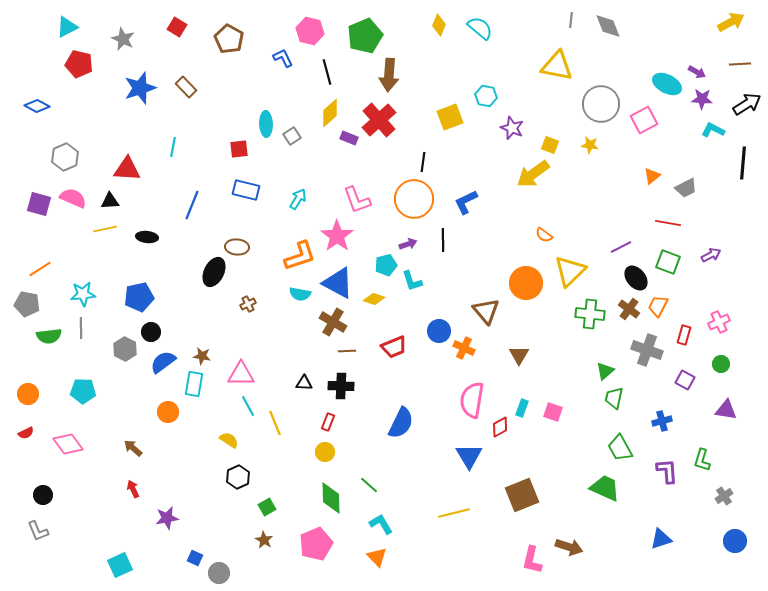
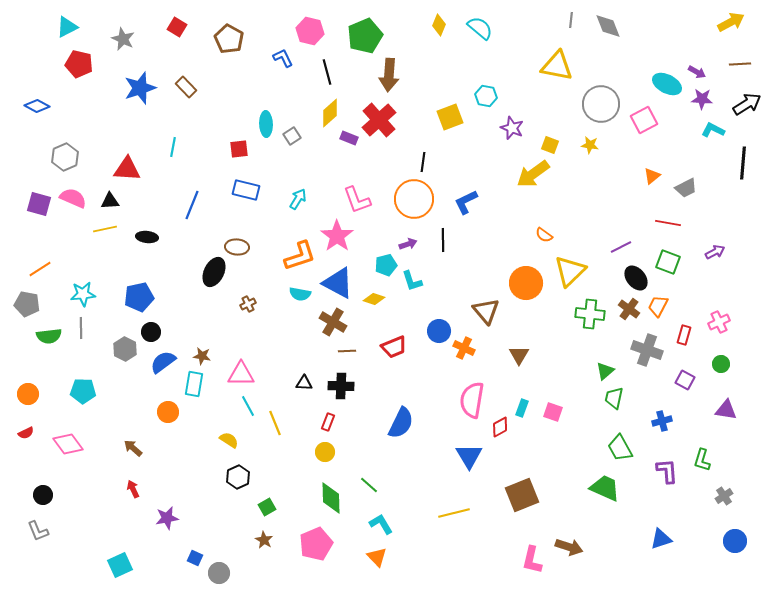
purple arrow at (711, 255): moved 4 px right, 3 px up
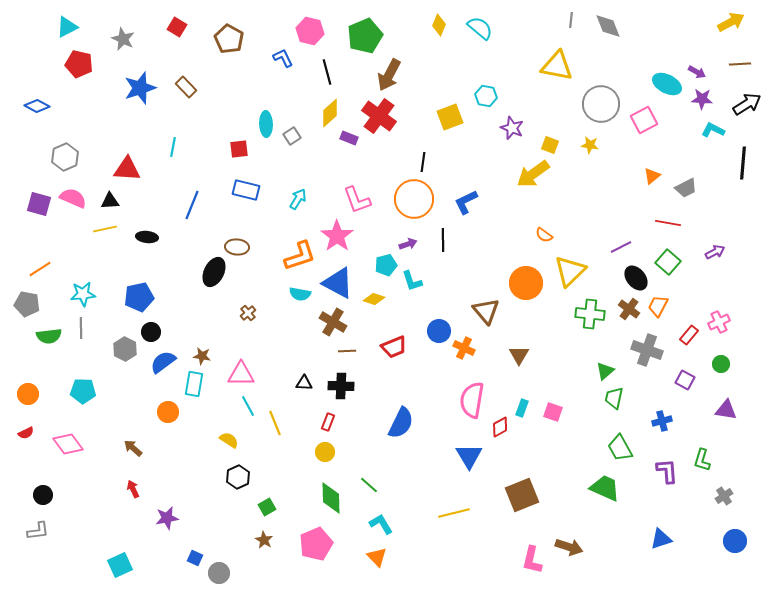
brown arrow at (389, 75): rotated 24 degrees clockwise
red cross at (379, 120): moved 4 px up; rotated 12 degrees counterclockwise
green square at (668, 262): rotated 20 degrees clockwise
brown cross at (248, 304): moved 9 px down; rotated 14 degrees counterclockwise
red rectangle at (684, 335): moved 5 px right; rotated 24 degrees clockwise
gray L-shape at (38, 531): rotated 75 degrees counterclockwise
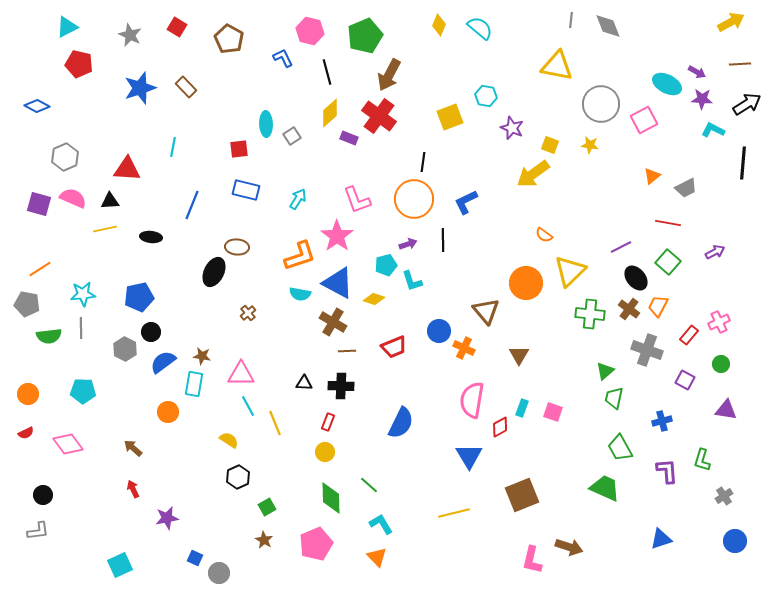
gray star at (123, 39): moved 7 px right, 4 px up
black ellipse at (147, 237): moved 4 px right
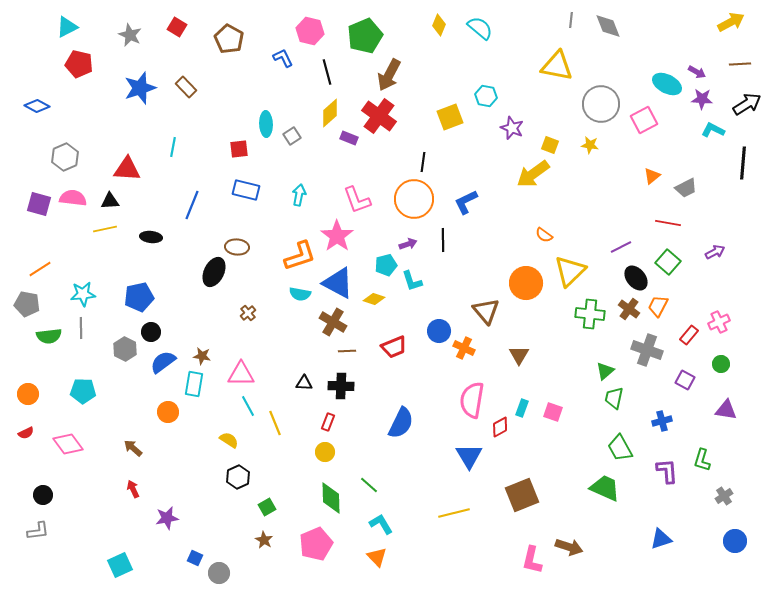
pink semicircle at (73, 198): rotated 16 degrees counterclockwise
cyan arrow at (298, 199): moved 1 px right, 4 px up; rotated 20 degrees counterclockwise
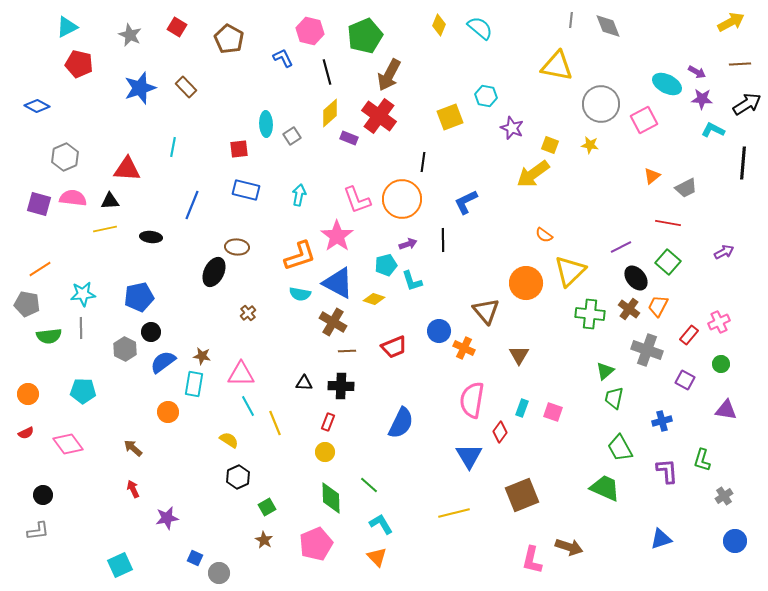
orange circle at (414, 199): moved 12 px left
purple arrow at (715, 252): moved 9 px right
red diamond at (500, 427): moved 5 px down; rotated 25 degrees counterclockwise
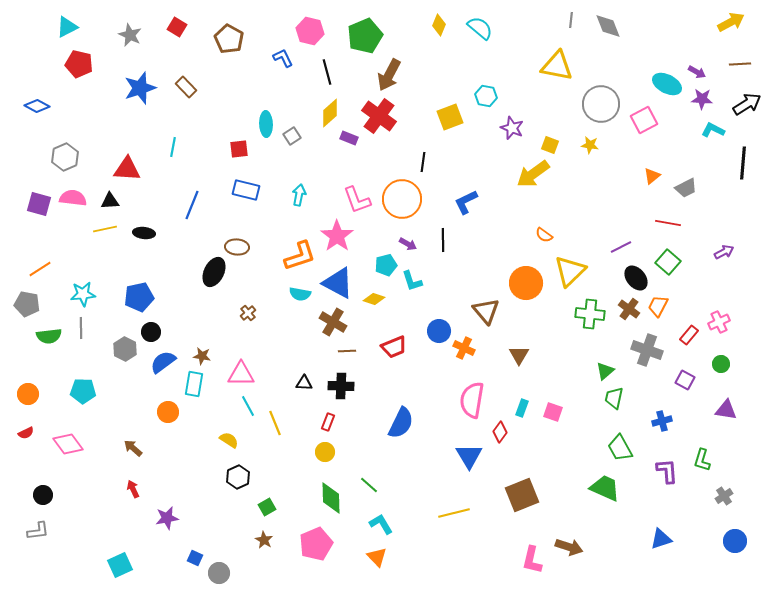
black ellipse at (151, 237): moved 7 px left, 4 px up
purple arrow at (408, 244): rotated 48 degrees clockwise
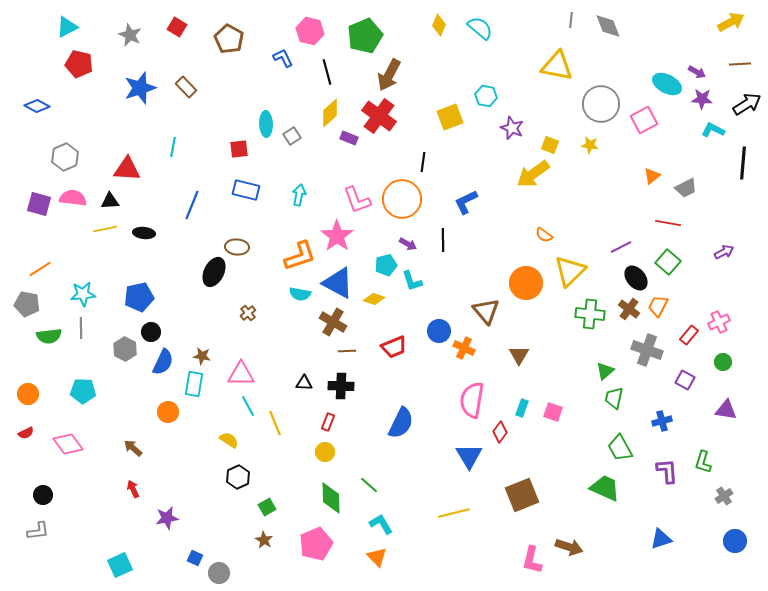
blue semicircle at (163, 362): rotated 152 degrees clockwise
green circle at (721, 364): moved 2 px right, 2 px up
green L-shape at (702, 460): moved 1 px right, 2 px down
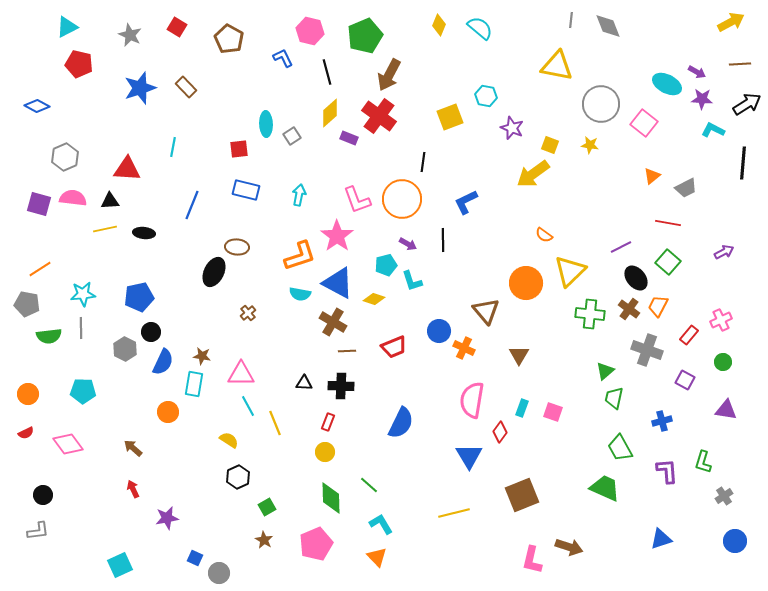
pink square at (644, 120): moved 3 px down; rotated 24 degrees counterclockwise
pink cross at (719, 322): moved 2 px right, 2 px up
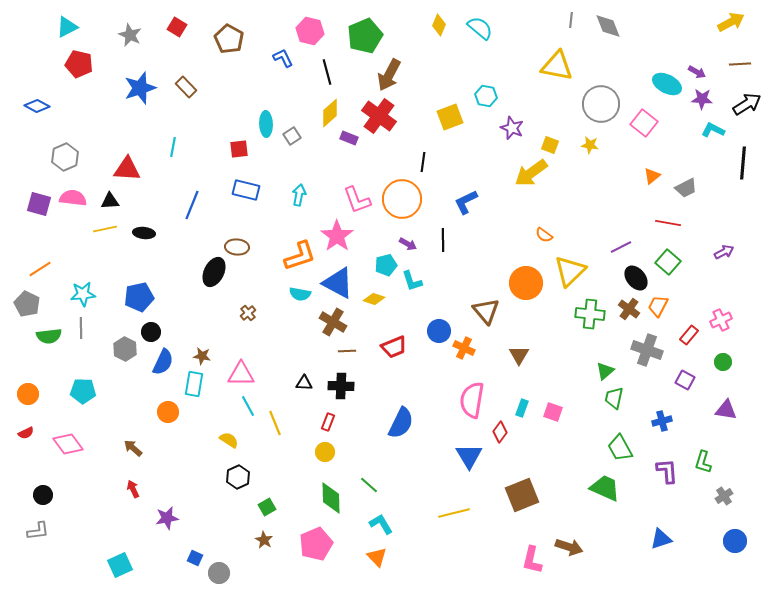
yellow arrow at (533, 174): moved 2 px left, 1 px up
gray pentagon at (27, 304): rotated 15 degrees clockwise
